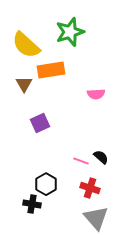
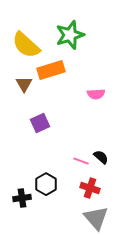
green star: moved 3 px down
orange rectangle: rotated 8 degrees counterclockwise
black cross: moved 10 px left, 6 px up; rotated 18 degrees counterclockwise
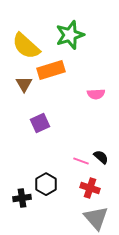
yellow semicircle: moved 1 px down
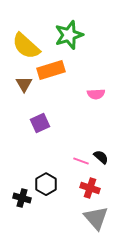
green star: moved 1 px left
black cross: rotated 24 degrees clockwise
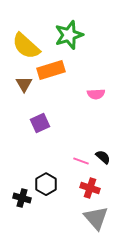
black semicircle: moved 2 px right
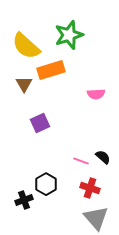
black cross: moved 2 px right, 2 px down; rotated 36 degrees counterclockwise
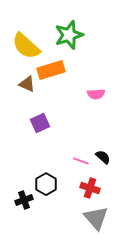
brown triangle: moved 3 px right; rotated 36 degrees counterclockwise
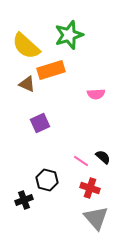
pink line: rotated 14 degrees clockwise
black hexagon: moved 1 px right, 4 px up; rotated 15 degrees counterclockwise
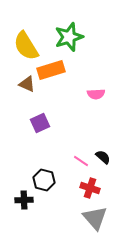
green star: moved 2 px down
yellow semicircle: rotated 16 degrees clockwise
black hexagon: moved 3 px left
black cross: rotated 18 degrees clockwise
gray triangle: moved 1 px left
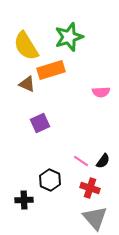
pink semicircle: moved 5 px right, 2 px up
black semicircle: moved 4 px down; rotated 84 degrees clockwise
black hexagon: moved 6 px right; rotated 10 degrees clockwise
